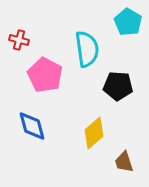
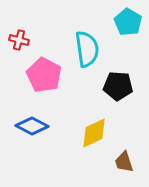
pink pentagon: moved 1 px left
blue diamond: rotated 48 degrees counterclockwise
yellow diamond: rotated 16 degrees clockwise
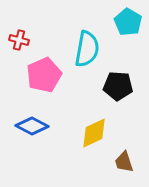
cyan semicircle: rotated 18 degrees clockwise
pink pentagon: rotated 20 degrees clockwise
